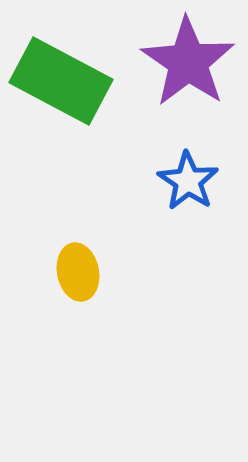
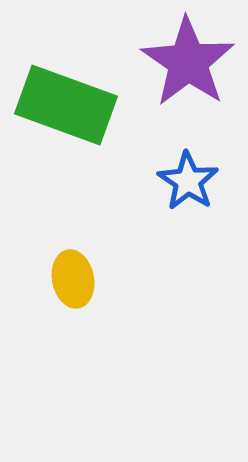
green rectangle: moved 5 px right, 24 px down; rotated 8 degrees counterclockwise
yellow ellipse: moved 5 px left, 7 px down
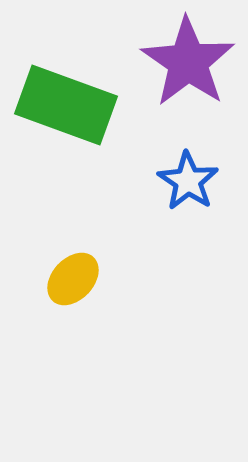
yellow ellipse: rotated 54 degrees clockwise
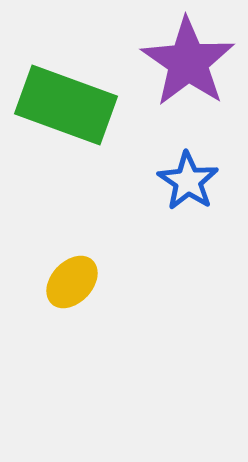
yellow ellipse: moved 1 px left, 3 px down
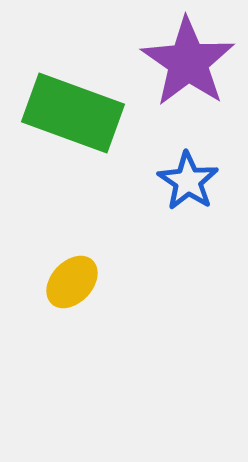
green rectangle: moved 7 px right, 8 px down
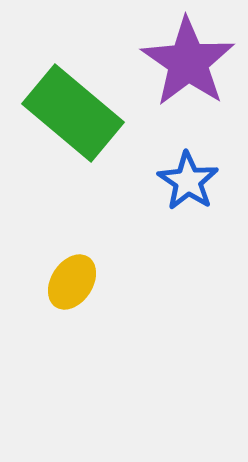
green rectangle: rotated 20 degrees clockwise
yellow ellipse: rotated 10 degrees counterclockwise
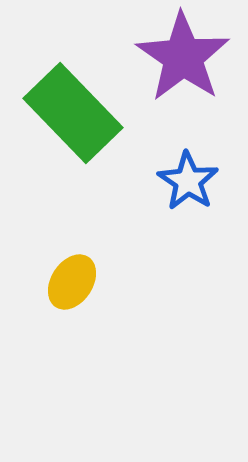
purple star: moved 5 px left, 5 px up
green rectangle: rotated 6 degrees clockwise
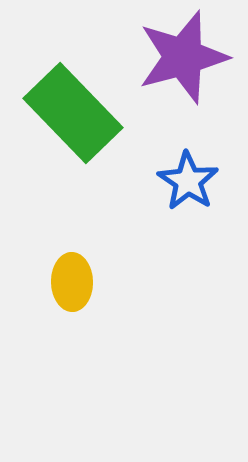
purple star: rotated 22 degrees clockwise
yellow ellipse: rotated 34 degrees counterclockwise
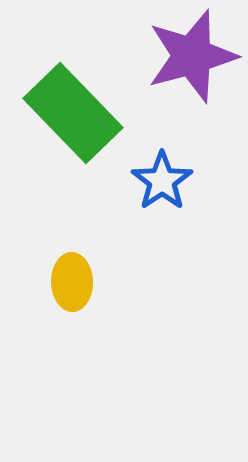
purple star: moved 9 px right, 1 px up
blue star: moved 26 px left; rotated 4 degrees clockwise
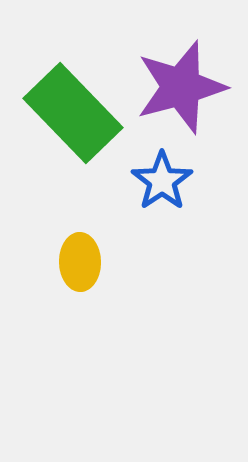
purple star: moved 11 px left, 31 px down
yellow ellipse: moved 8 px right, 20 px up
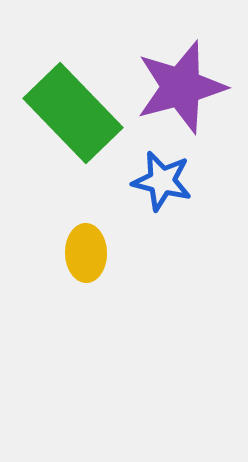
blue star: rotated 24 degrees counterclockwise
yellow ellipse: moved 6 px right, 9 px up
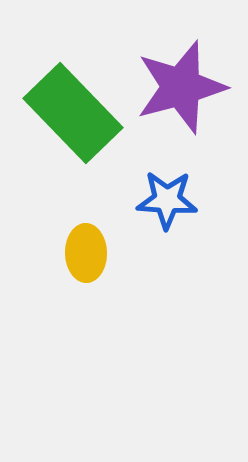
blue star: moved 5 px right, 19 px down; rotated 10 degrees counterclockwise
